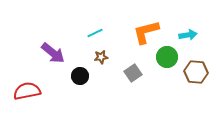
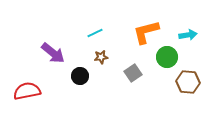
brown hexagon: moved 8 px left, 10 px down
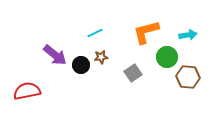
purple arrow: moved 2 px right, 2 px down
black circle: moved 1 px right, 11 px up
brown hexagon: moved 5 px up
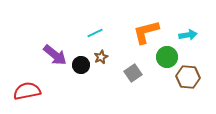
brown star: rotated 16 degrees counterclockwise
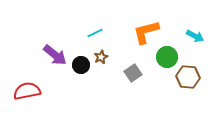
cyan arrow: moved 7 px right, 1 px down; rotated 36 degrees clockwise
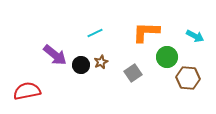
orange L-shape: rotated 16 degrees clockwise
brown star: moved 5 px down
brown hexagon: moved 1 px down
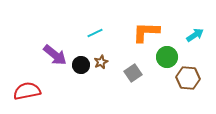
cyan arrow: moved 1 px up; rotated 60 degrees counterclockwise
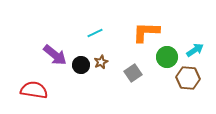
cyan arrow: moved 15 px down
red semicircle: moved 7 px right, 1 px up; rotated 20 degrees clockwise
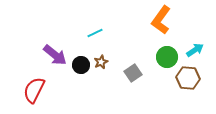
orange L-shape: moved 15 px right, 12 px up; rotated 56 degrees counterclockwise
red semicircle: rotated 72 degrees counterclockwise
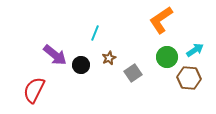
orange L-shape: rotated 20 degrees clockwise
cyan line: rotated 42 degrees counterclockwise
brown star: moved 8 px right, 4 px up
brown hexagon: moved 1 px right
